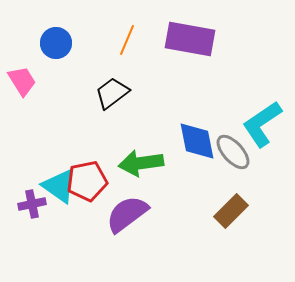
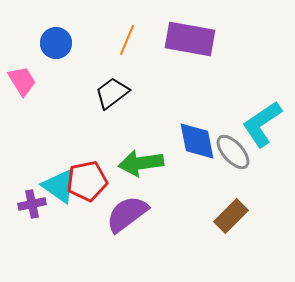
brown rectangle: moved 5 px down
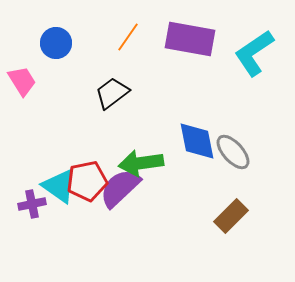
orange line: moved 1 px right, 3 px up; rotated 12 degrees clockwise
cyan L-shape: moved 8 px left, 71 px up
purple semicircle: moved 7 px left, 26 px up; rotated 6 degrees counterclockwise
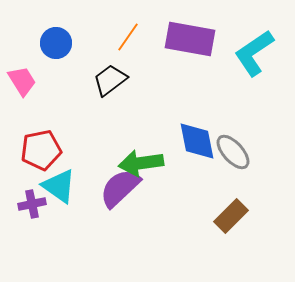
black trapezoid: moved 2 px left, 13 px up
red pentagon: moved 46 px left, 31 px up
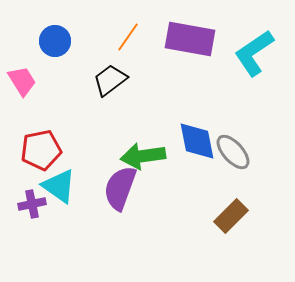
blue circle: moved 1 px left, 2 px up
green arrow: moved 2 px right, 7 px up
purple semicircle: rotated 27 degrees counterclockwise
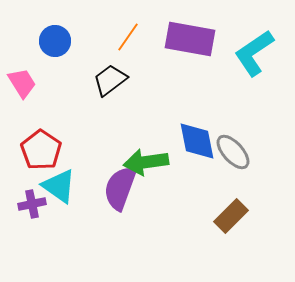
pink trapezoid: moved 2 px down
red pentagon: rotated 27 degrees counterclockwise
green arrow: moved 3 px right, 6 px down
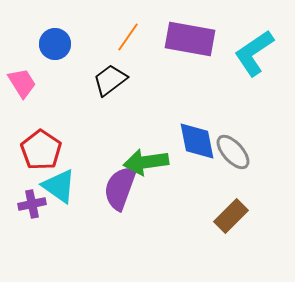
blue circle: moved 3 px down
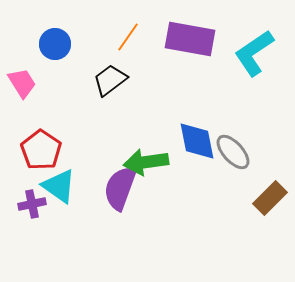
brown rectangle: moved 39 px right, 18 px up
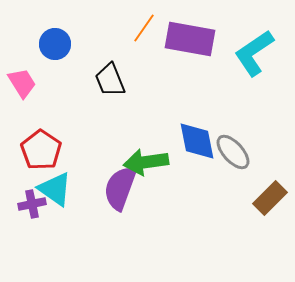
orange line: moved 16 px right, 9 px up
black trapezoid: rotated 75 degrees counterclockwise
cyan triangle: moved 4 px left, 3 px down
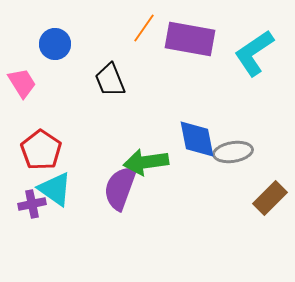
blue diamond: moved 2 px up
gray ellipse: rotated 57 degrees counterclockwise
